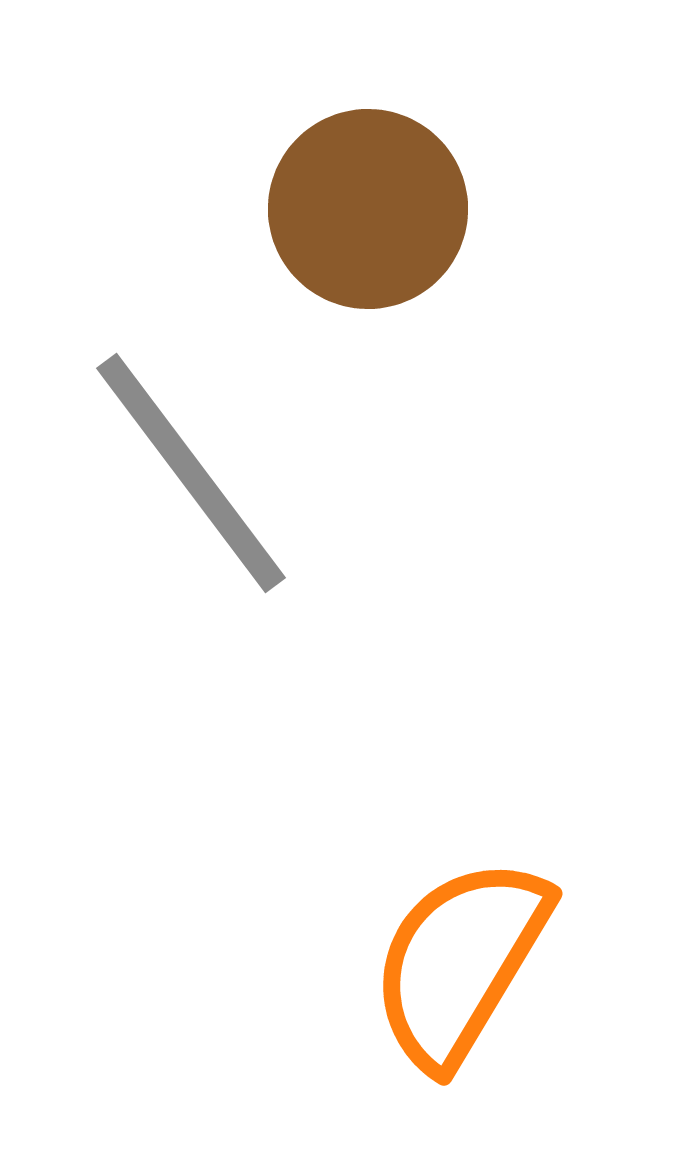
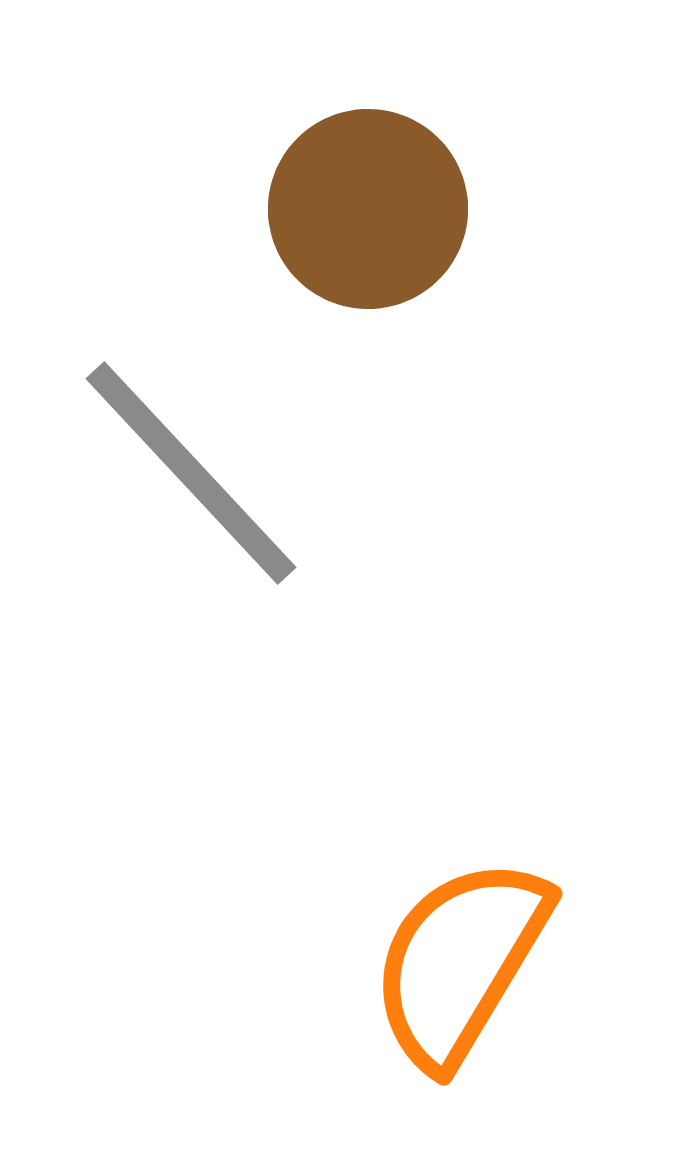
gray line: rotated 6 degrees counterclockwise
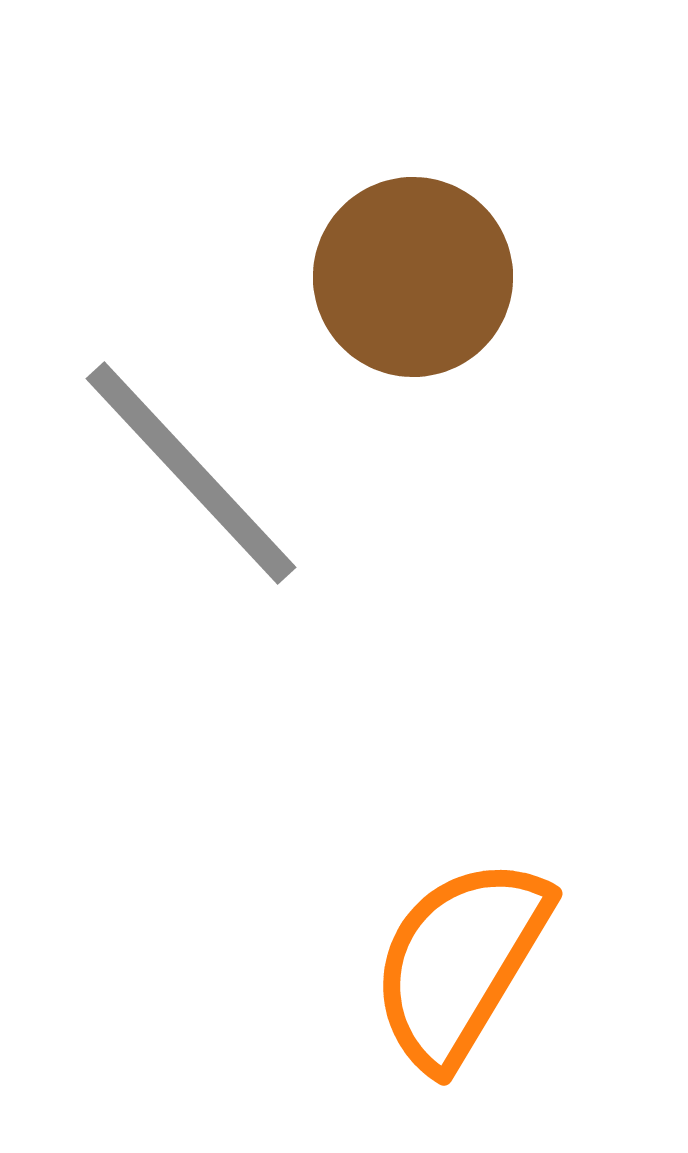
brown circle: moved 45 px right, 68 px down
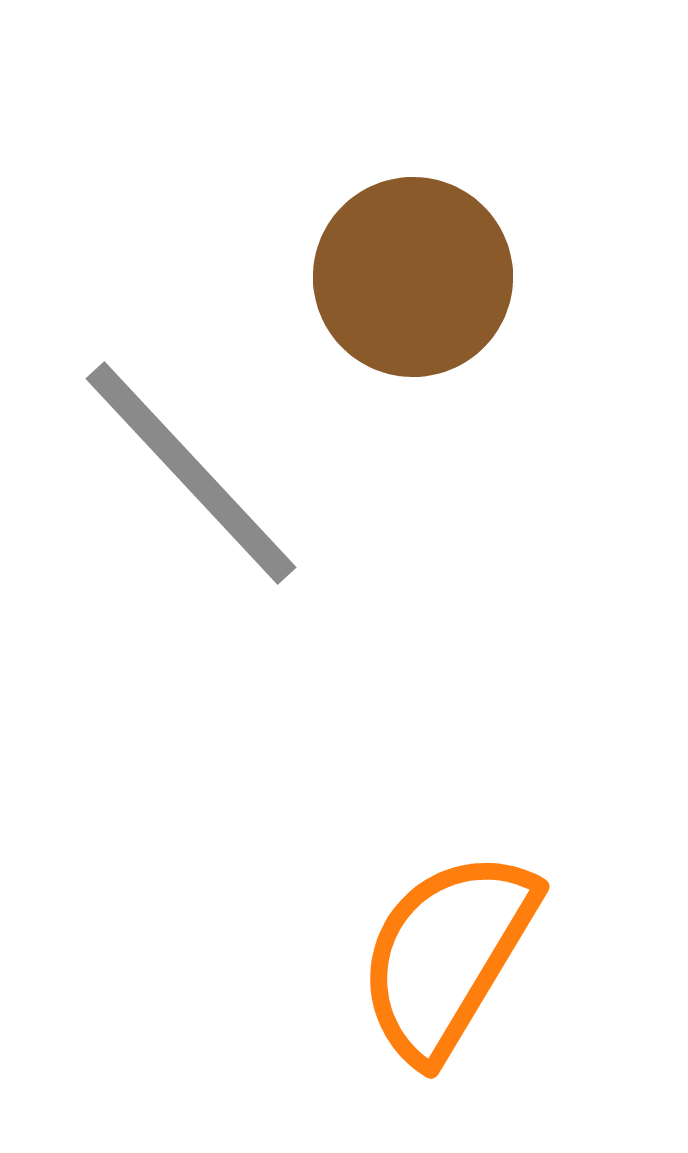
orange semicircle: moved 13 px left, 7 px up
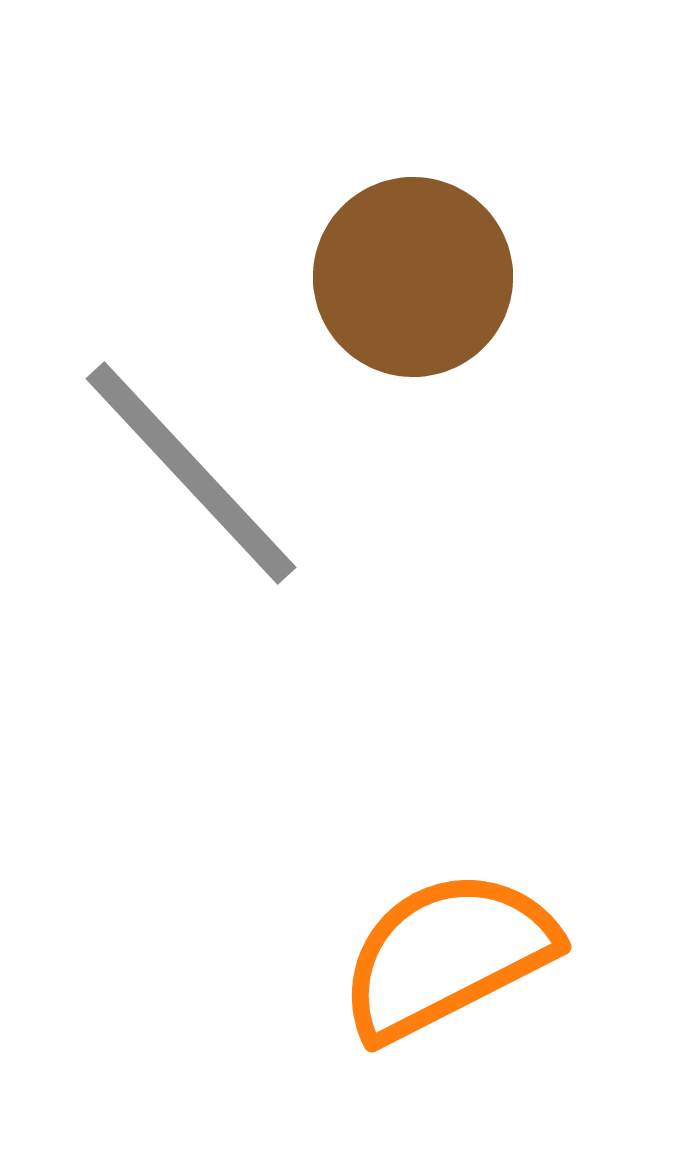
orange semicircle: rotated 32 degrees clockwise
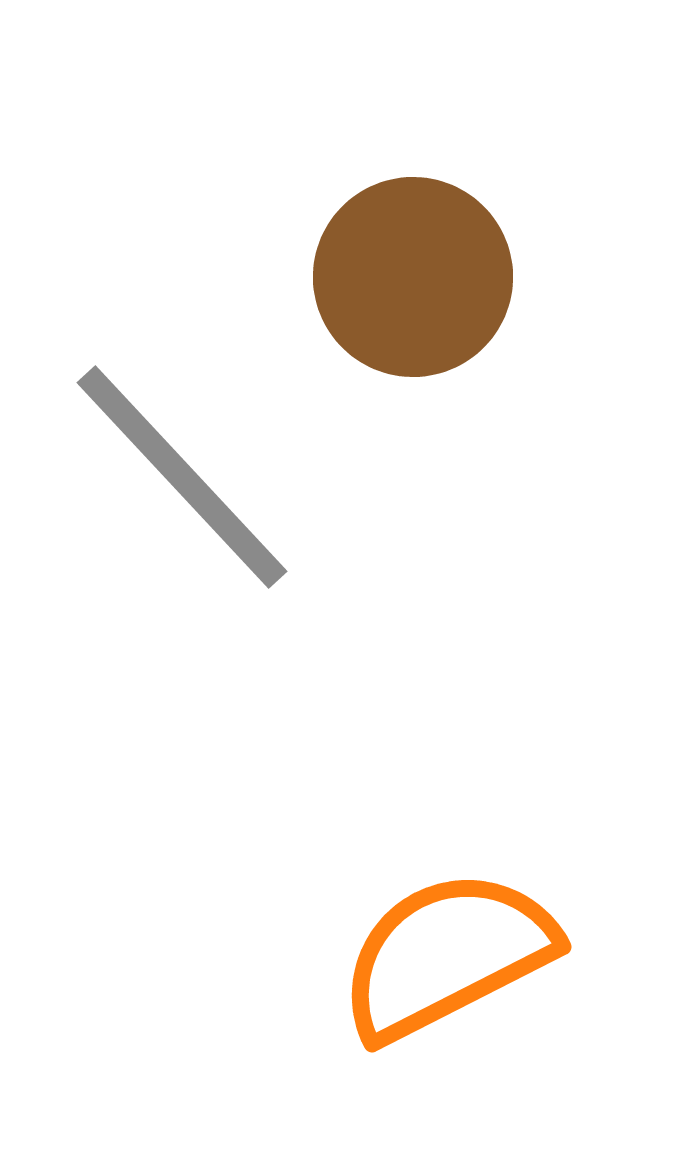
gray line: moved 9 px left, 4 px down
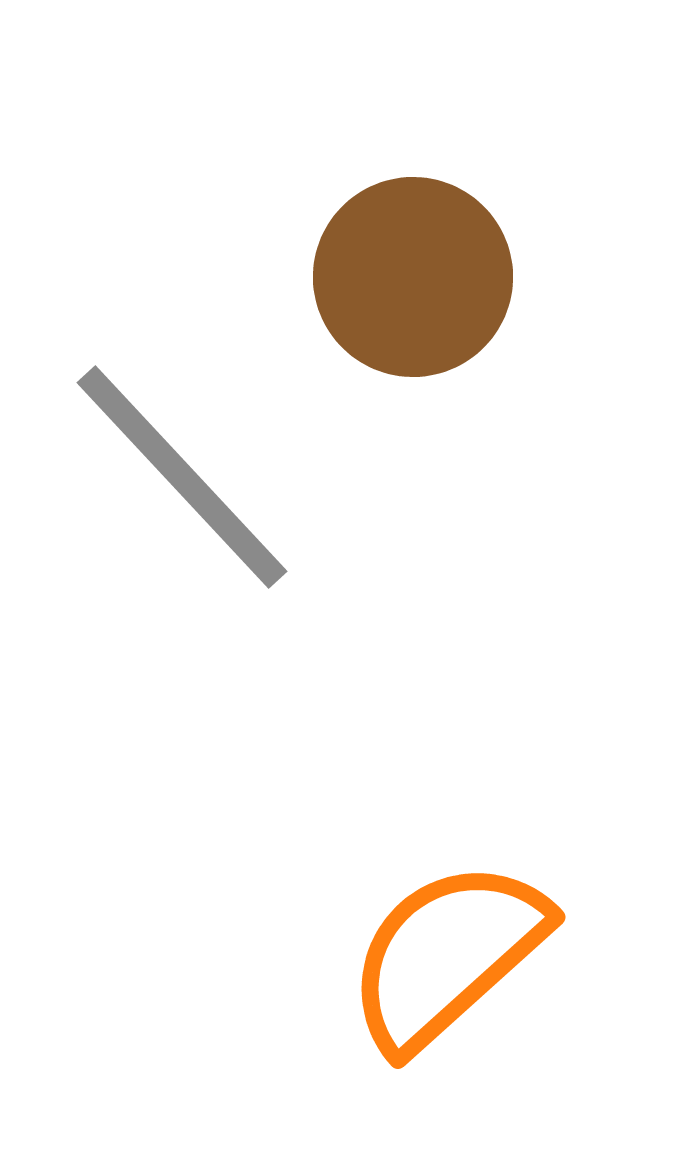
orange semicircle: rotated 15 degrees counterclockwise
